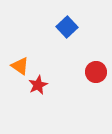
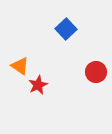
blue square: moved 1 px left, 2 px down
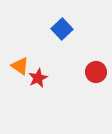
blue square: moved 4 px left
red star: moved 7 px up
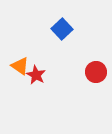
red star: moved 2 px left, 3 px up; rotated 18 degrees counterclockwise
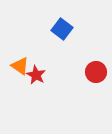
blue square: rotated 10 degrees counterclockwise
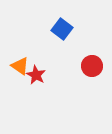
red circle: moved 4 px left, 6 px up
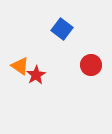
red circle: moved 1 px left, 1 px up
red star: rotated 12 degrees clockwise
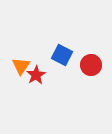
blue square: moved 26 px down; rotated 10 degrees counterclockwise
orange triangle: moved 1 px right; rotated 30 degrees clockwise
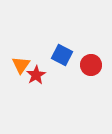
orange triangle: moved 1 px up
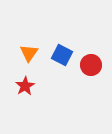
orange triangle: moved 8 px right, 12 px up
red star: moved 11 px left, 11 px down
